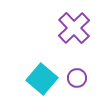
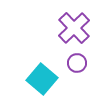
purple circle: moved 15 px up
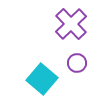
purple cross: moved 3 px left, 4 px up
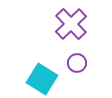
cyan square: rotated 8 degrees counterclockwise
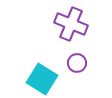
purple cross: rotated 24 degrees counterclockwise
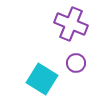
purple circle: moved 1 px left
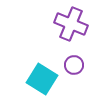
purple circle: moved 2 px left, 2 px down
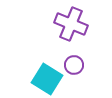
cyan square: moved 5 px right
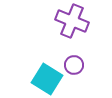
purple cross: moved 1 px right, 3 px up
